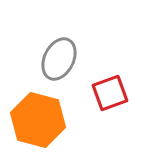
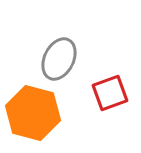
orange hexagon: moved 5 px left, 7 px up
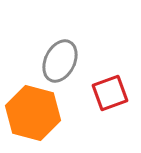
gray ellipse: moved 1 px right, 2 px down
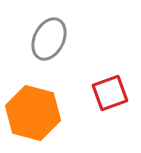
gray ellipse: moved 11 px left, 22 px up
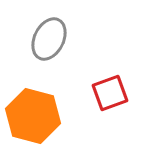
orange hexagon: moved 3 px down
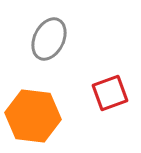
orange hexagon: rotated 8 degrees counterclockwise
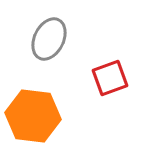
red square: moved 15 px up
